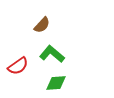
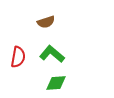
brown semicircle: moved 4 px right, 3 px up; rotated 30 degrees clockwise
red semicircle: moved 9 px up; rotated 45 degrees counterclockwise
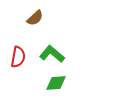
brown semicircle: moved 11 px left, 4 px up; rotated 24 degrees counterclockwise
